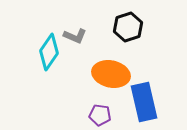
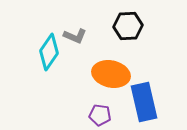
black hexagon: moved 1 px up; rotated 16 degrees clockwise
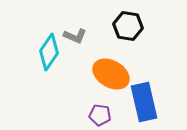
black hexagon: rotated 12 degrees clockwise
orange ellipse: rotated 18 degrees clockwise
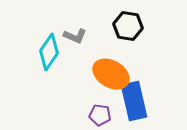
blue rectangle: moved 10 px left, 1 px up
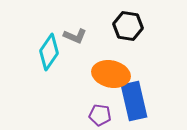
orange ellipse: rotated 18 degrees counterclockwise
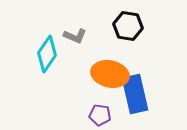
cyan diamond: moved 2 px left, 2 px down
orange ellipse: moved 1 px left
blue rectangle: moved 1 px right, 7 px up
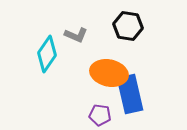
gray L-shape: moved 1 px right, 1 px up
orange ellipse: moved 1 px left, 1 px up
blue rectangle: moved 5 px left
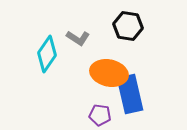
gray L-shape: moved 2 px right, 3 px down; rotated 10 degrees clockwise
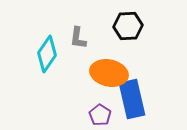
black hexagon: rotated 12 degrees counterclockwise
gray L-shape: rotated 65 degrees clockwise
blue rectangle: moved 2 px right, 5 px down
purple pentagon: rotated 25 degrees clockwise
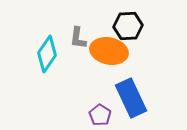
orange ellipse: moved 22 px up
blue rectangle: moved 1 px left, 1 px up; rotated 12 degrees counterclockwise
